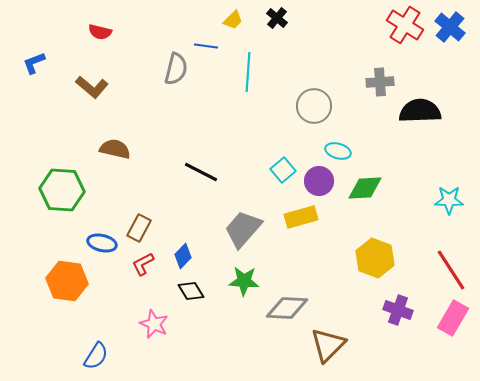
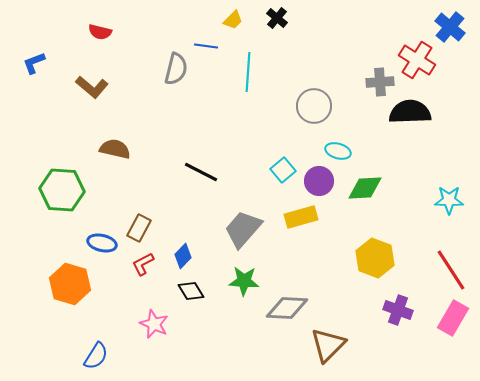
red cross: moved 12 px right, 35 px down
black semicircle: moved 10 px left, 1 px down
orange hexagon: moved 3 px right, 3 px down; rotated 9 degrees clockwise
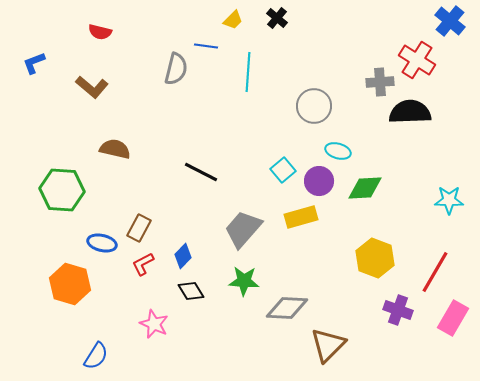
blue cross: moved 6 px up
red line: moved 16 px left, 2 px down; rotated 63 degrees clockwise
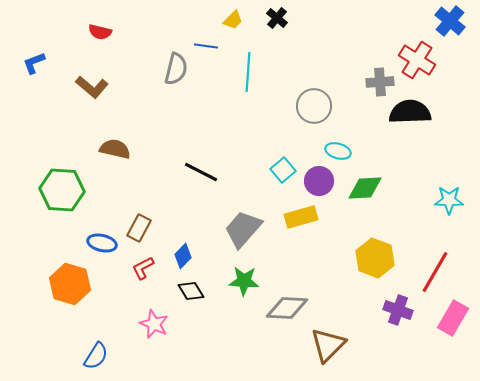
red L-shape: moved 4 px down
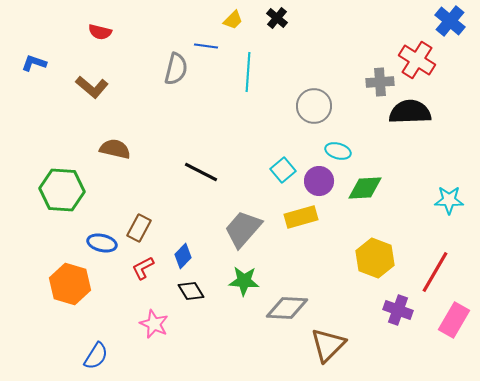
blue L-shape: rotated 40 degrees clockwise
pink rectangle: moved 1 px right, 2 px down
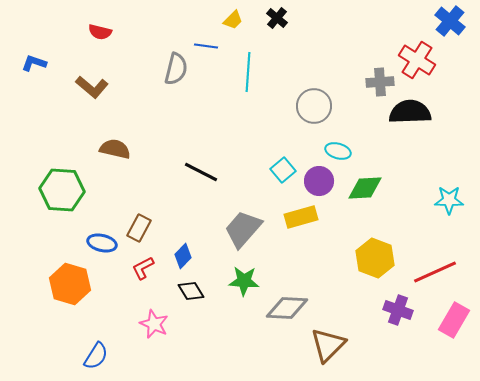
red line: rotated 36 degrees clockwise
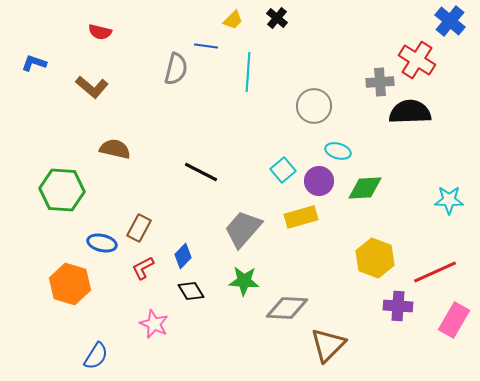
purple cross: moved 4 px up; rotated 16 degrees counterclockwise
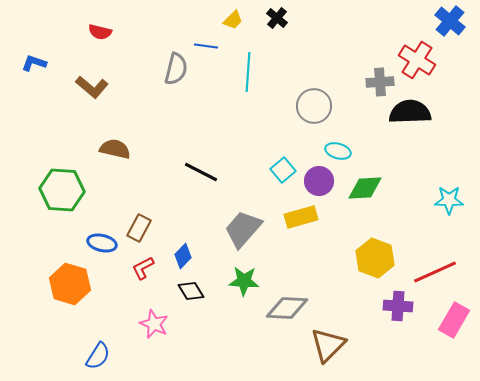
blue semicircle: moved 2 px right
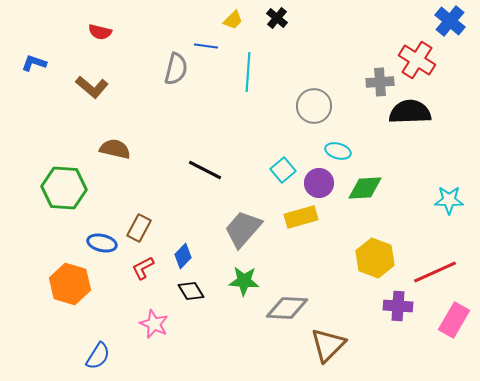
black line: moved 4 px right, 2 px up
purple circle: moved 2 px down
green hexagon: moved 2 px right, 2 px up
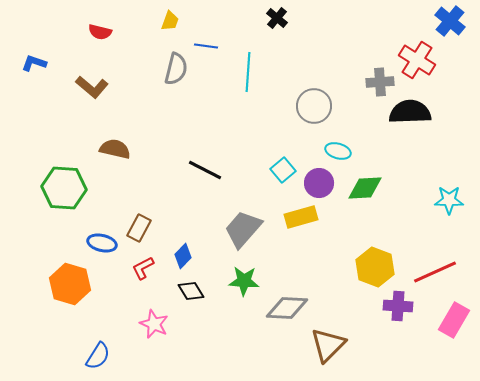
yellow trapezoid: moved 63 px left, 1 px down; rotated 25 degrees counterclockwise
yellow hexagon: moved 9 px down
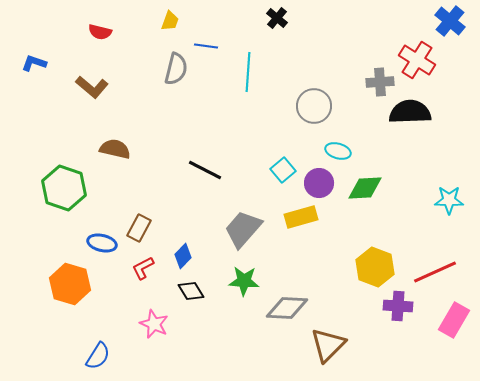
green hexagon: rotated 15 degrees clockwise
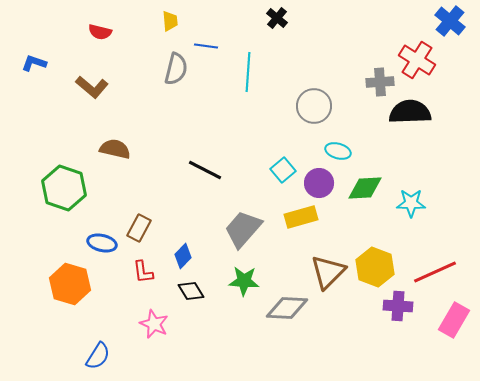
yellow trapezoid: rotated 25 degrees counterclockwise
cyan star: moved 38 px left, 3 px down
red L-shape: moved 4 px down; rotated 70 degrees counterclockwise
brown triangle: moved 73 px up
